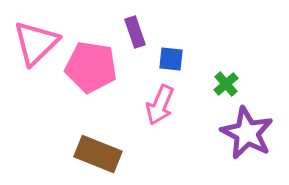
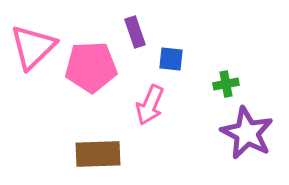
pink triangle: moved 3 px left, 4 px down
pink pentagon: rotated 12 degrees counterclockwise
green cross: rotated 30 degrees clockwise
pink arrow: moved 10 px left
brown rectangle: rotated 24 degrees counterclockwise
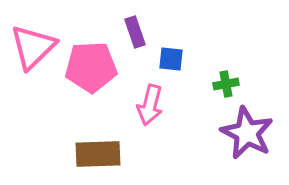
pink arrow: rotated 9 degrees counterclockwise
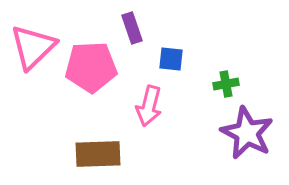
purple rectangle: moved 3 px left, 4 px up
pink arrow: moved 1 px left, 1 px down
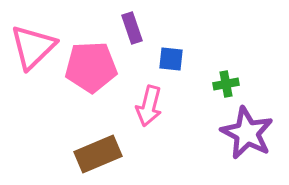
brown rectangle: rotated 21 degrees counterclockwise
